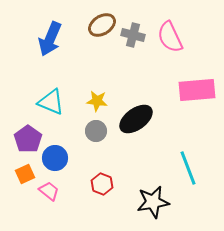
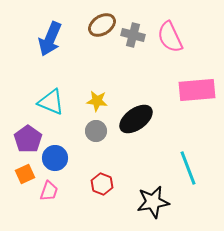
pink trapezoid: rotated 70 degrees clockwise
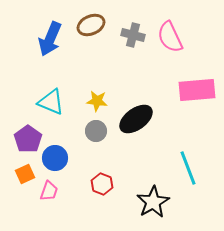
brown ellipse: moved 11 px left; rotated 8 degrees clockwise
black star: rotated 20 degrees counterclockwise
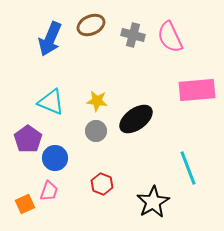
orange square: moved 30 px down
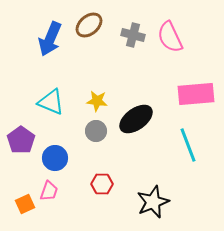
brown ellipse: moved 2 px left; rotated 16 degrees counterclockwise
pink rectangle: moved 1 px left, 4 px down
purple pentagon: moved 7 px left, 1 px down
cyan line: moved 23 px up
red hexagon: rotated 20 degrees counterclockwise
black star: rotated 8 degrees clockwise
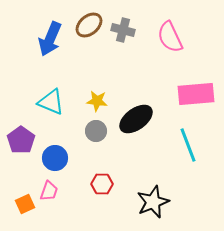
gray cross: moved 10 px left, 5 px up
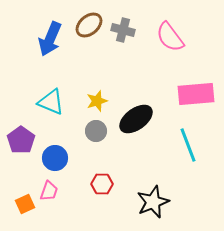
pink semicircle: rotated 12 degrees counterclockwise
yellow star: rotated 25 degrees counterclockwise
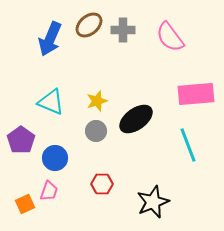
gray cross: rotated 15 degrees counterclockwise
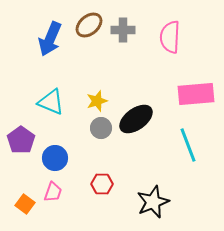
pink semicircle: rotated 40 degrees clockwise
gray circle: moved 5 px right, 3 px up
pink trapezoid: moved 4 px right, 1 px down
orange square: rotated 30 degrees counterclockwise
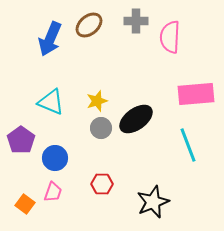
gray cross: moved 13 px right, 9 px up
